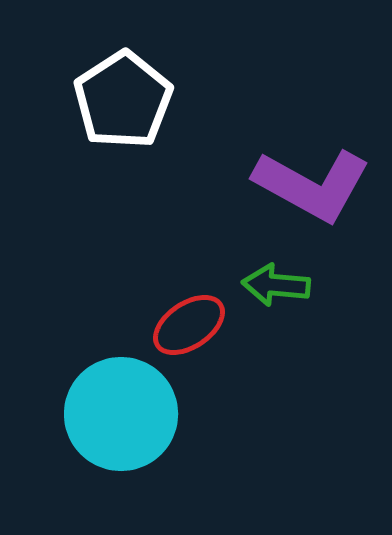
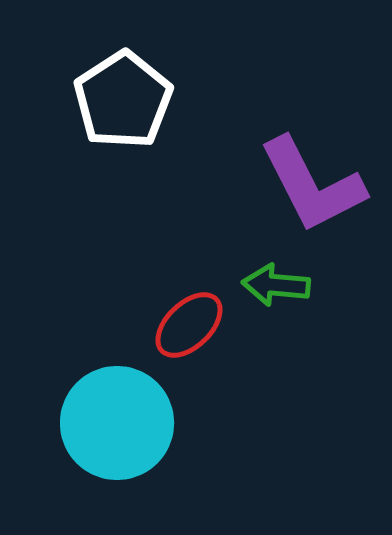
purple L-shape: rotated 34 degrees clockwise
red ellipse: rotated 10 degrees counterclockwise
cyan circle: moved 4 px left, 9 px down
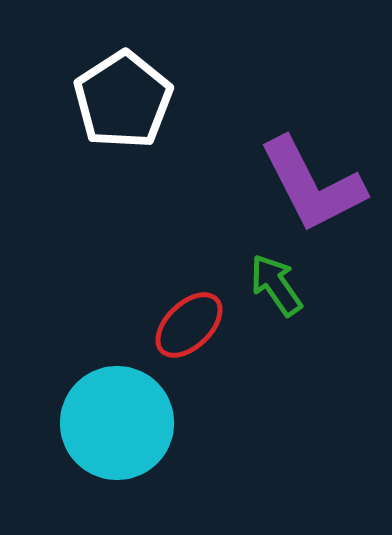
green arrow: rotated 50 degrees clockwise
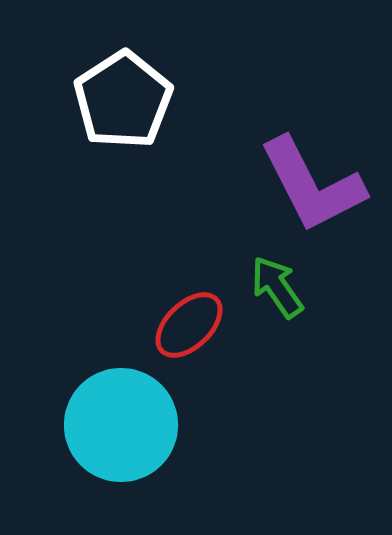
green arrow: moved 1 px right, 2 px down
cyan circle: moved 4 px right, 2 px down
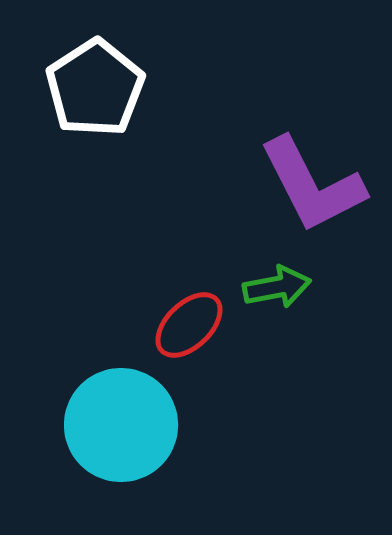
white pentagon: moved 28 px left, 12 px up
green arrow: rotated 114 degrees clockwise
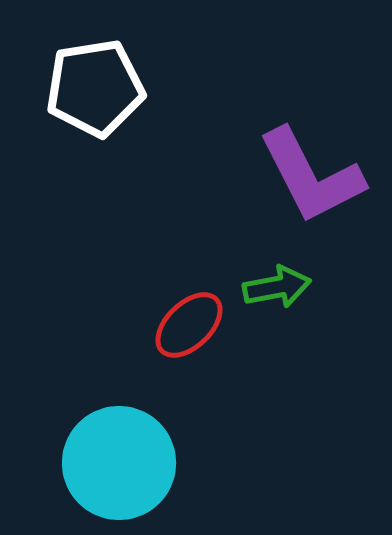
white pentagon: rotated 24 degrees clockwise
purple L-shape: moved 1 px left, 9 px up
cyan circle: moved 2 px left, 38 px down
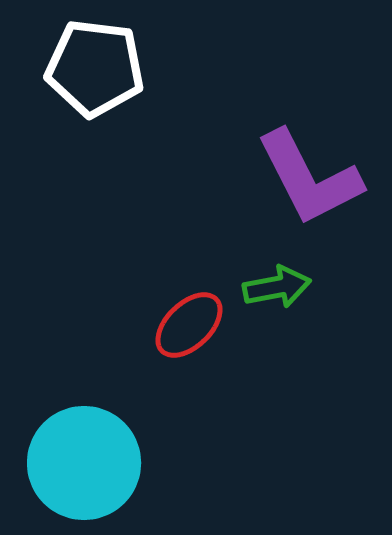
white pentagon: moved 20 px up; rotated 16 degrees clockwise
purple L-shape: moved 2 px left, 2 px down
cyan circle: moved 35 px left
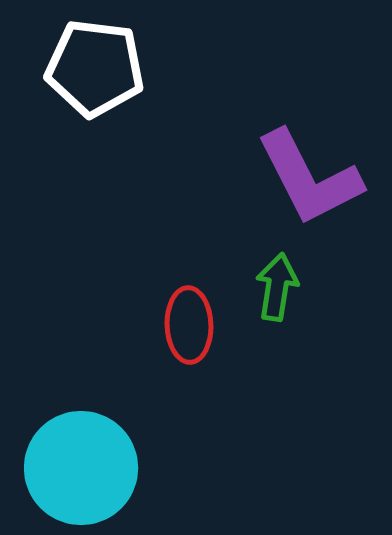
green arrow: rotated 70 degrees counterclockwise
red ellipse: rotated 48 degrees counterclockwise
cyan circle: moved 3 px left, 5 px down
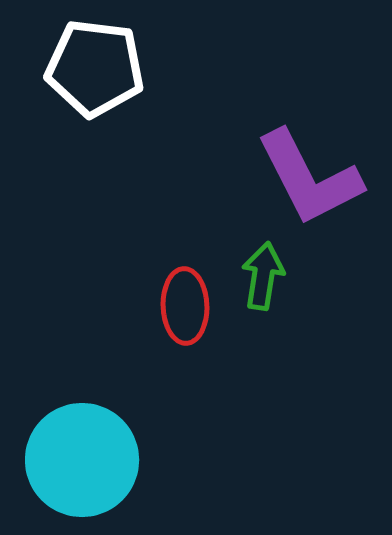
green arrow: moved 14 px left, 11 px up
red ellipse: moved 4 px left, 19 px up
cyan circle: moved 1 px right, 8 px up
